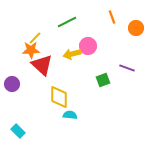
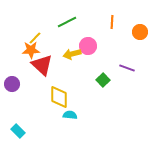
orange line: moved 5 px down; rotated 24 degrees clockwise
orange circle: moved 4 px right, 4 px down
green square: rotated 24 degrees counterclockwise
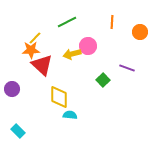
purple circle: moved 5 px down
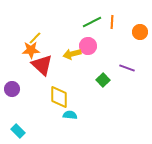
green line: moved 25 px right
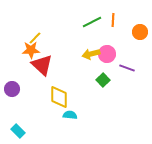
orange line: moved 1 px right, 2 px up
pink circle: moved 19 px right, 8 px down
yellow arrow: moved 19 px right
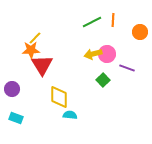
yellow arrow: moved 2 px right
red triangle: rotated 15 degrees clockwise
cyan rectangle: moved 2 px left, 13 px up; rotated 24 degrees counterclockwise
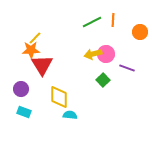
pink circle: moved 1 px left
purple circle: moved 9 px right
cyan rectangle: moved 8 px right, 6 px up
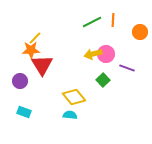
purple circle: moved 1 px left, 8 px up
yellow diamond: moved 15 px right; rotated 40 degrees counterclockwise
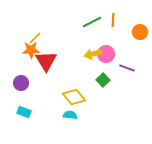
red triangle: moved 4 px right, 4 px up
purple circle: moved 1 px right, 2 px down
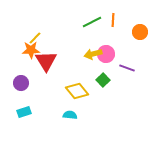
yellow diamond: moved 3 px right, 6 px up
cyan rectangle: rotated 40 degrees counterclockwise
